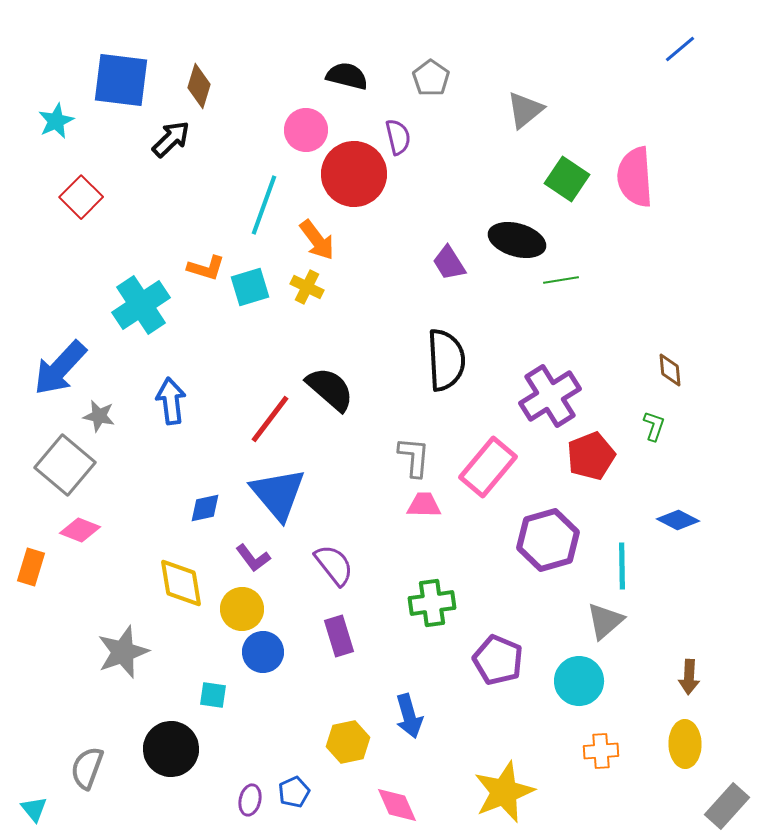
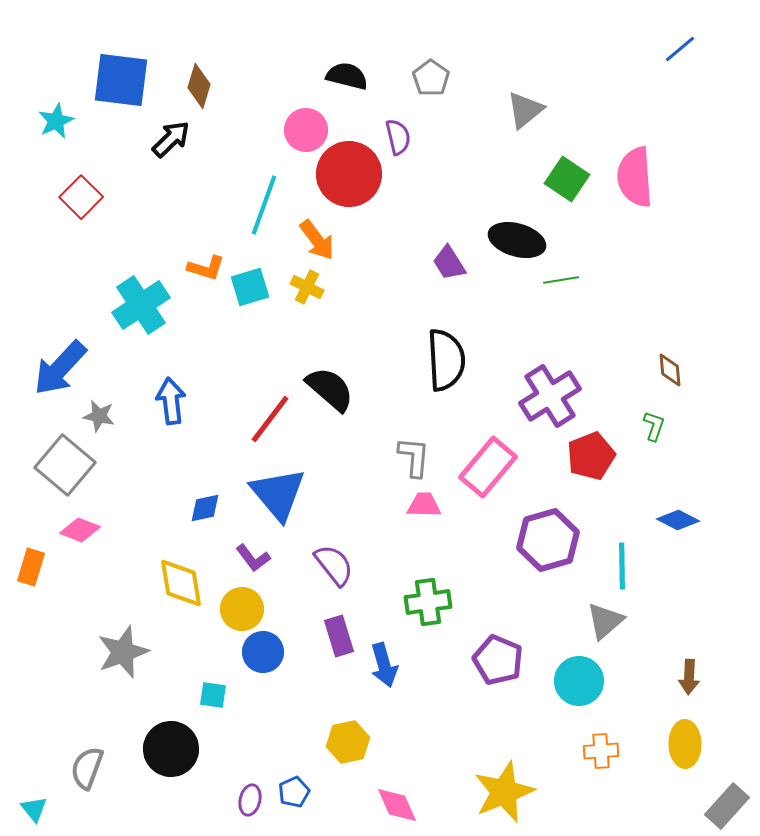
red circle at (354, 174): moved 5 px left
green cross at (432, 603): moved 4 px left, 1 px up
blue arrow at (409, 716): moved 25 px left, 51 px up
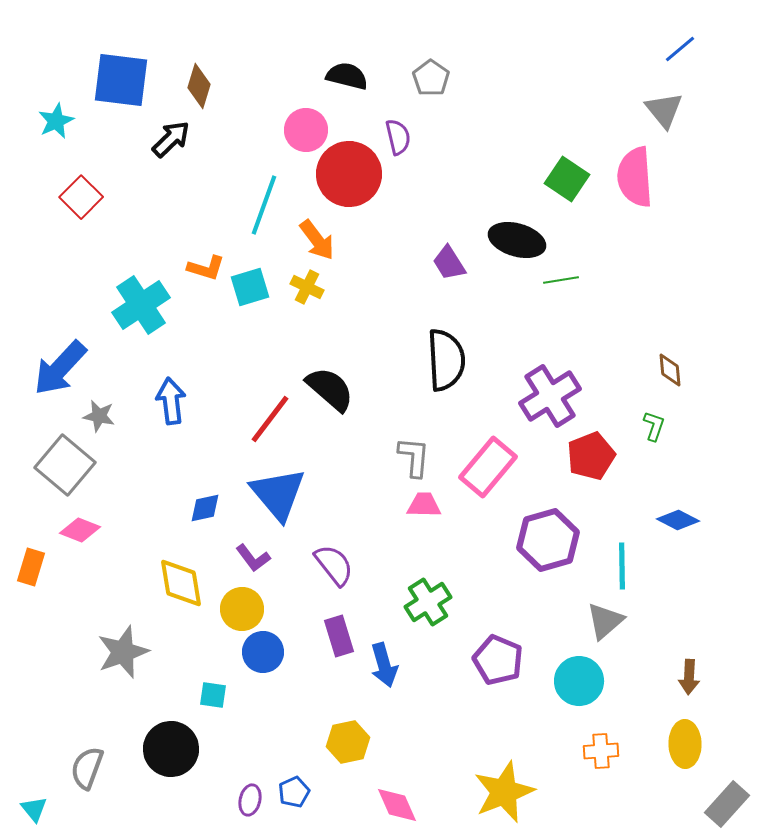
gray triangle at (525, 110): moved 139 px right; rotated 30 degrees counterclockwise
green cross at (428, 602): rotated 24 degrees counterclockwise
gray rectangle at (727, 806): moved 2 px up
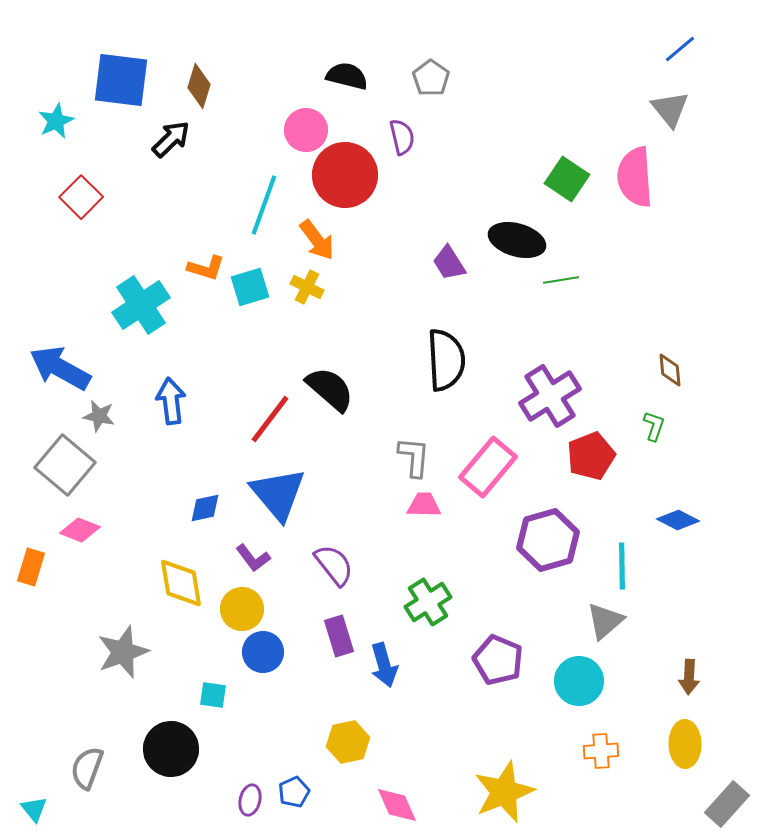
gray triangle at (664, 110): moved 6 px right, 1 px up
purple semicircle at (398, 137): moved 4 px right
red circle at (349, 174): moved 4 px left, 1 px down
blue arrow at (60, 368): rotated 76 degrees clockwise
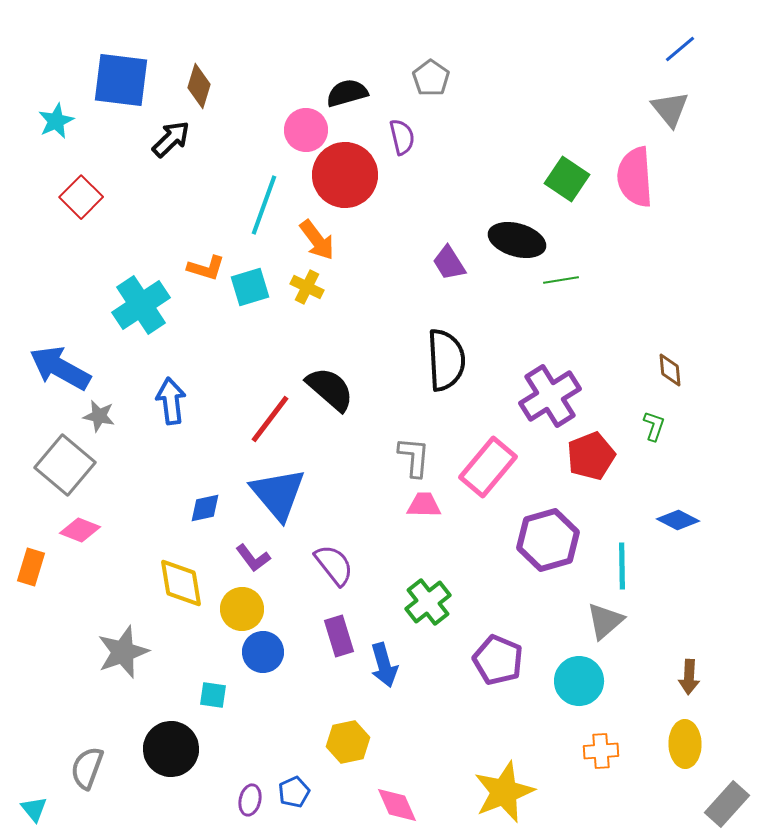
black semicircle at (347, 76): moved 17 px down; rotated 30 degrees counterclockwise
green cross at (428, 602): rotated 6 degrees counterclockwise
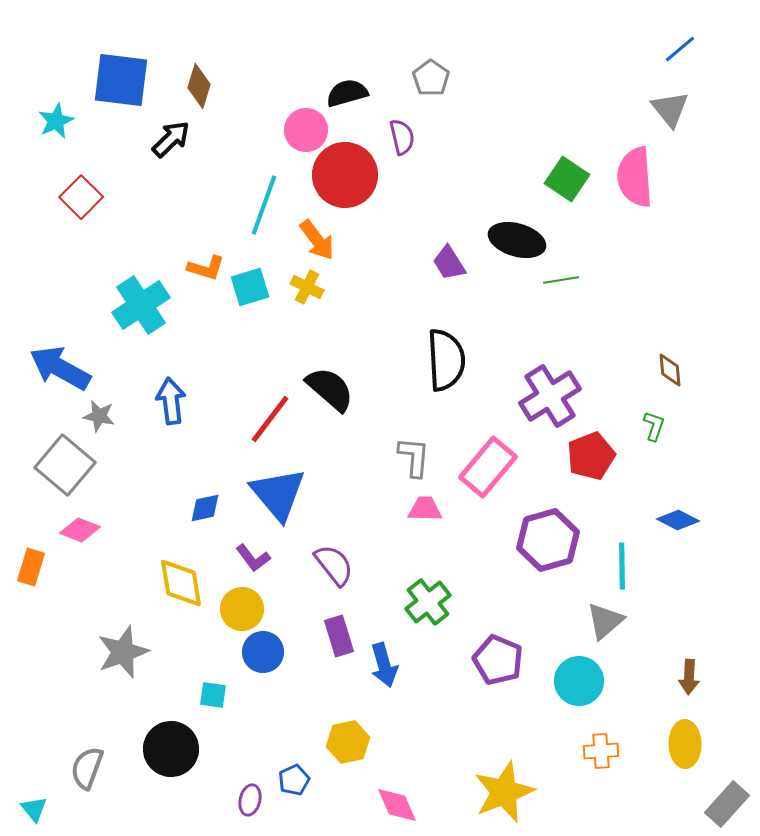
pink trapezoid at (424, 505): moved 1 px right, 4 px down
blue pentagon at (294, 792): moved 12 px up
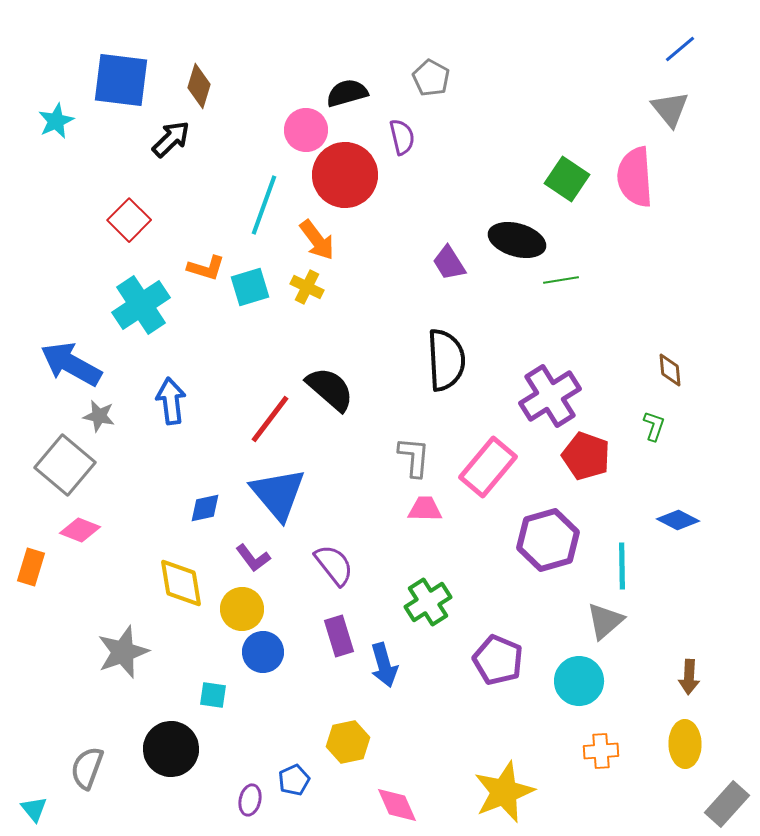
gray pentagon at (431, 78): rotated 6 degrees counterclockwise
red square at (81, 197): moved 48 px right, 23 px down
blue arrow at (60, 368): moved 11 px right, 4 px up
red pentagon at (591, 456): moved 5 px left; rotated 30 degrees counterclockwise
green cross at (428, 602): rotated 6 degrees clockwise
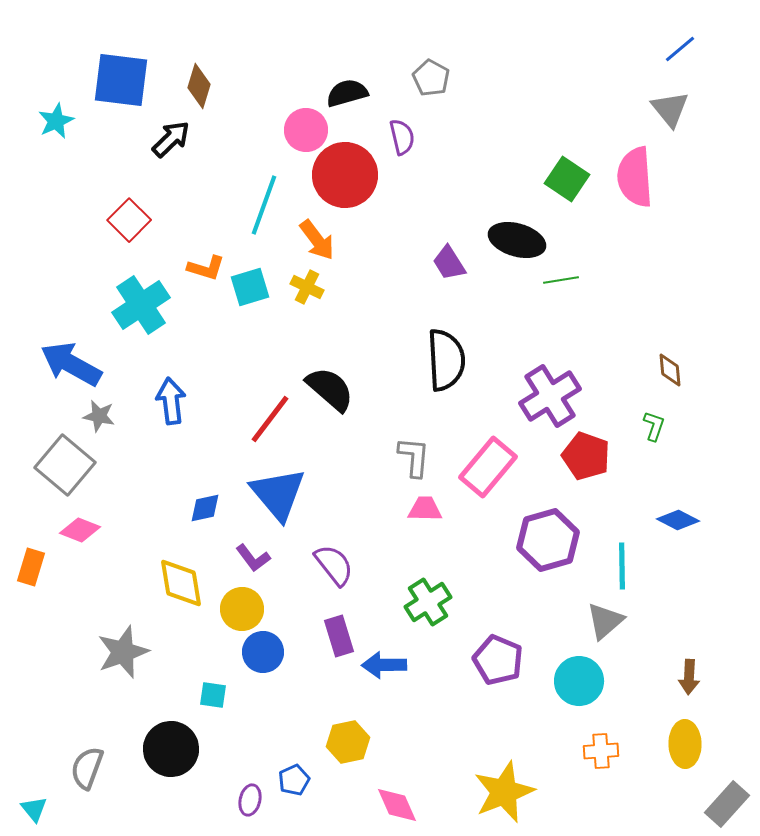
blue arrow at (384, 665): rotated 105 degrees clockwise
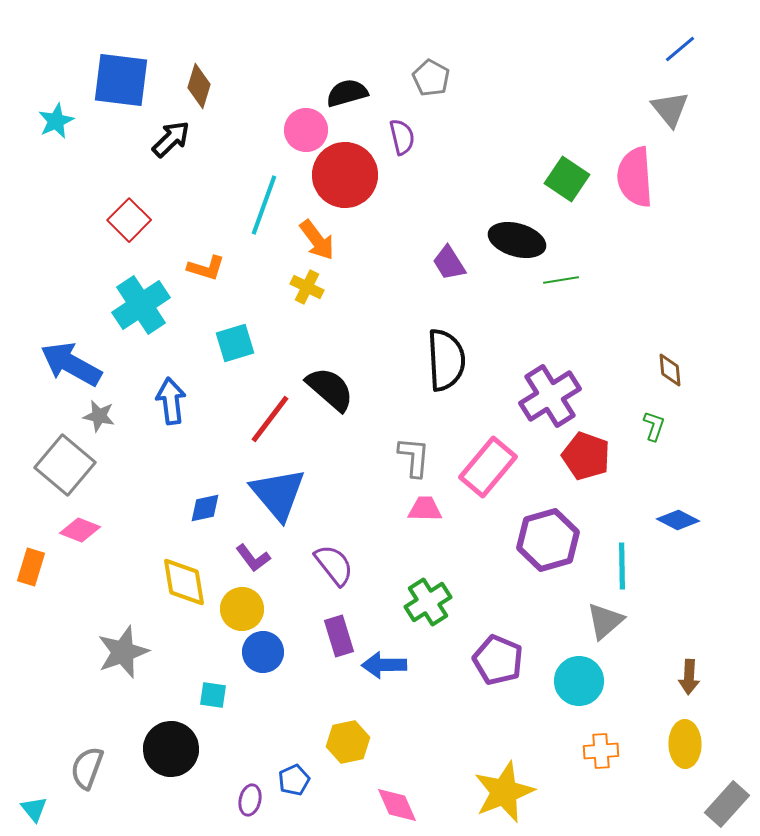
cyan square at (250, 287): moved 15 px left, 56 px down
yellow diamond at (181, 583): moved 3 px right, 1 px up
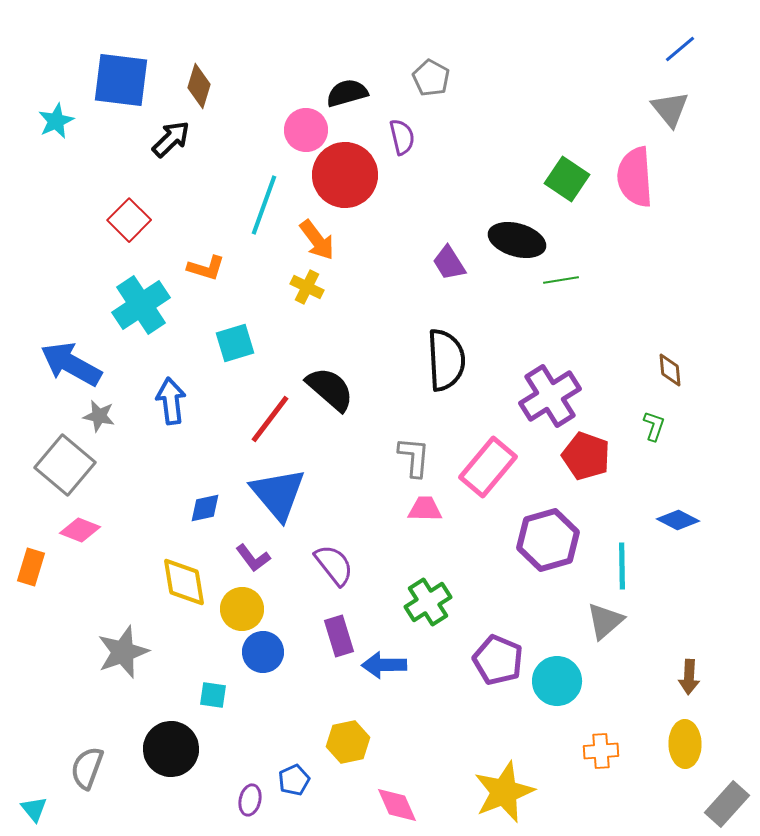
cyan circle at (579, 681): moved 22 px left
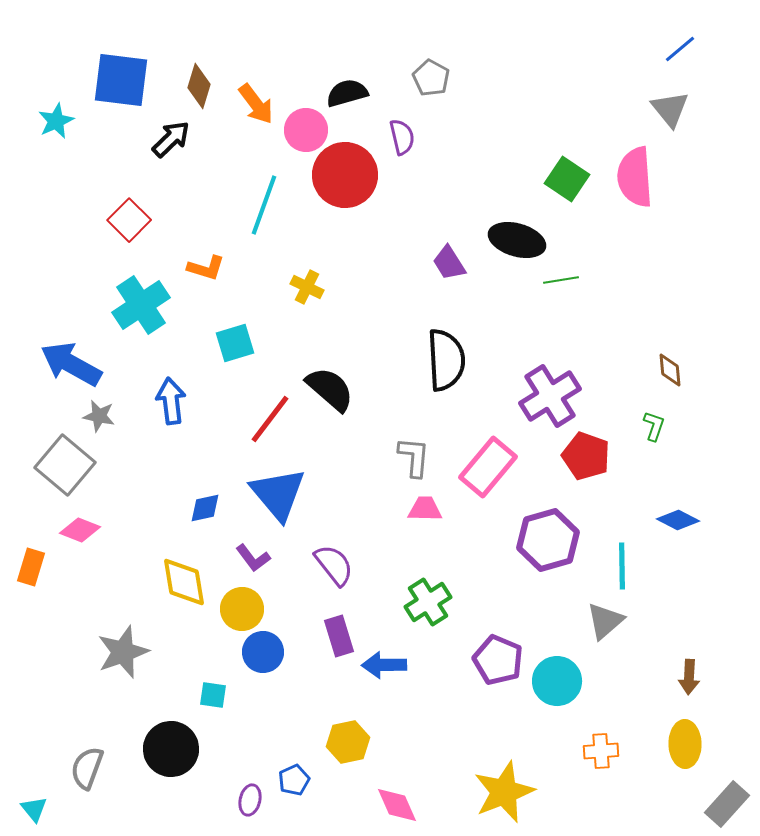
orange arrow at (317, 240): moved 61 px left, 136 px up
